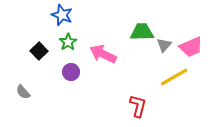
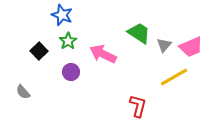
green trapezoid: moved 3 px left, 1 px down; rotated 35 degrees clockwise
green star: moved 1 px up
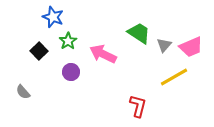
blue star: moved 9 px left, 2 px down
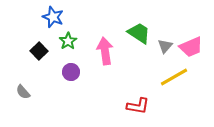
gray triangle: moved 1 px right, 1 px down
pink arrow: moved 2 px right, 3 px up; rotated 56 degrees clockwise
red L-shape: rotated 85 degrees clockwise
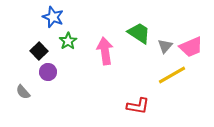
purple circle: moved 23 px left
yellow line: moved 2 px left, 2 px up
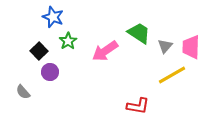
pink trapezoid: rotated 115 degrees clockwise
pink arrow: rotated 116 degrees counterclockwise
purple circle: moved 2 px right
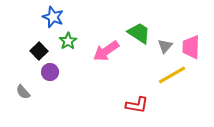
pink arrow: moved 1 px right
red L-shape: moved 1 px left, 1 px up
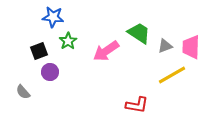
blue star: rotated 15 degrees counterclockwise
gray triangle: rotated 28 degrees clockwise
black square: rotated 24 degrees clockwise
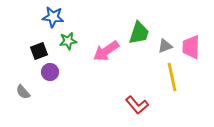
green trapezoid: rotated 75 degrees clockwise
green star: rotated 24 degrees clockwise
yellow line: moved 2 px down; rotated 72 degrees counterclockwise
red L-shape: rotated 40 degrees clockwise
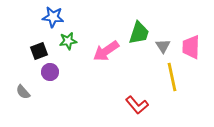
gray triangle: moved 2 px left; rotated 42 degrees counterclockwise
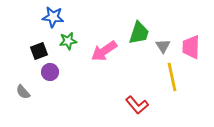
pink arrow: moved 2 px left
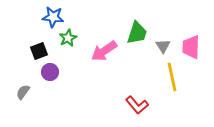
green trapezoid: moved 2 px left
green star: moved 3 px up; rotated 18 degrees counterclockwise
gray semicircle: rotated 77 degrees clockwise
